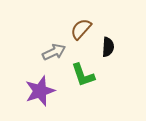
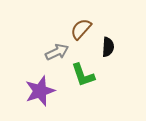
gray arrow: moved 3 px right
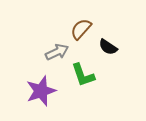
black semicircle: rotated 120 degrees clockwise
purple star: moved 1 px right
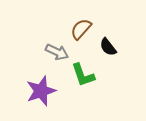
black semicircle: rotated 18 degrees clockwise
gray arrow: rotated 50 degrees clockwise
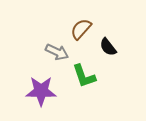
green L-shape: moved 1 px right, 1 px down
purple star: rotated 20 degrees clockwise
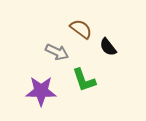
brown semicircle: rotated 85 degrees clockwise
green L-shape: moved 4 px down
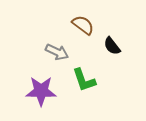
brown semicircle: moved 2 px right, 4 px up
black semicircle: moved 4 px right, 1 px up
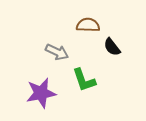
brown semicircle: moved 5 px right; rotated 35 degrees counterclockwise
black semicircle: moved 1 px down
purple star: moved 2 px down; rotated 12 degrees counterclockwise
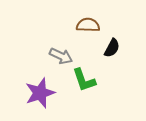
black semicircle: moved 1 px down; rotated 114 degrees counterclockwise
gray arrow: moved 4 px right, 4 px down
purple star: moved 1 px left; rotated 8 degrees counterclockwise
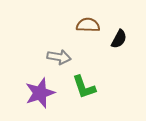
black semicircle: moved 7 px right, 9 px up
gray arrow: moved 2 px left, 1 px down; rotated 15 degrees counterclockwise
green L-shape: moved 7 px down
